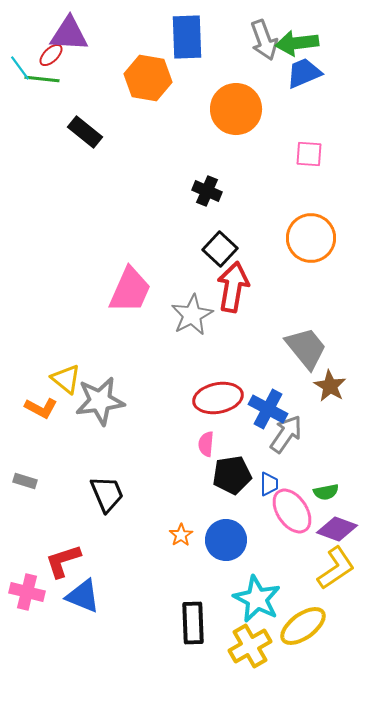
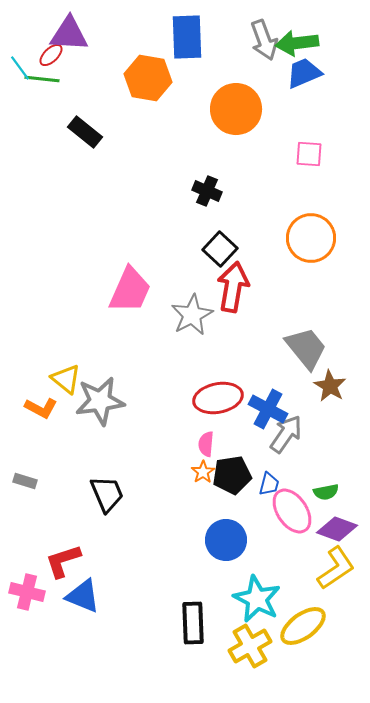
blue trapezoid at (269, 484): rotated 15 degrees clockwise
orange star at (181, 535): moved 22 px right, 63 px up
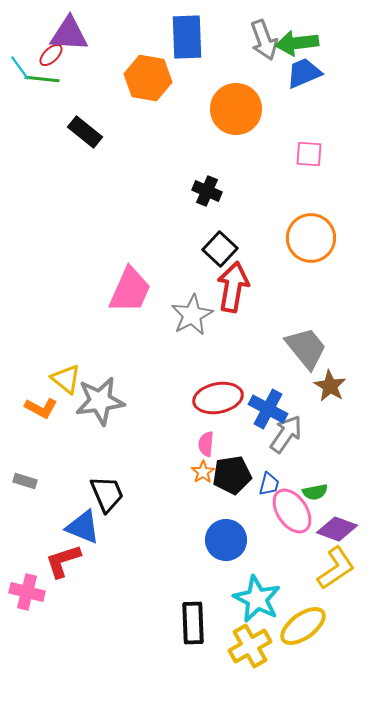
green semicircle at (326, 492): moved 11 px left
blue triangle at (83, 596): moved 69 px up
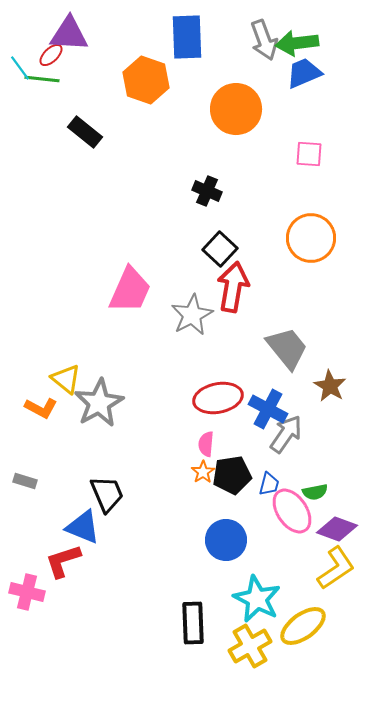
orange hexagon at (148, 78): moved 2 px left, 2 px down; rotated 9 degrees clockwise
gray trapezoid at (306, 348): moved 19 px left
gray star at (100, 401): moved 1 px left, 2 px down; rotated 21 degrees counterclockwise
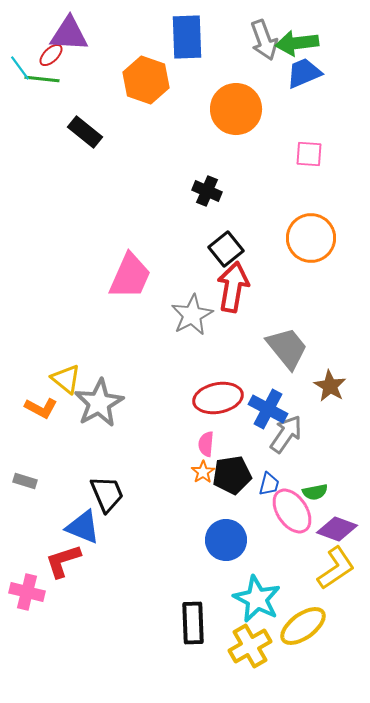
black square at (220, 249): moved 6 px right; rotated 8 degrees clockwise
pink trapezoid at (130, 290): moved 14 px up
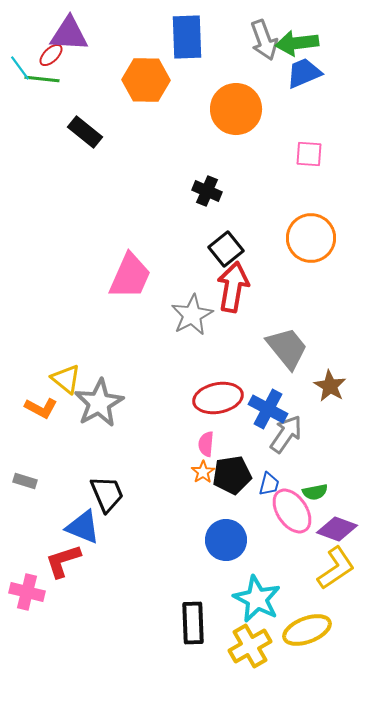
orange hexagon at (146, 80): rotated 18 degrees counterclockwise
yellow ellipse at (303, 626): moved 4 px right, 4 px down; rotated 15 degrees clockwise
